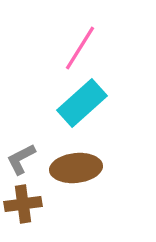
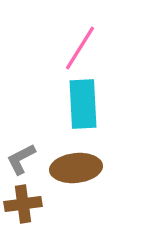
cyan rectangle: moved 1 px right, 1 px down; rotated 51 degrees counterclockwise
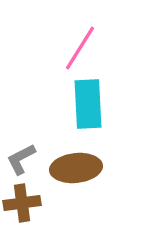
cyan rectangle: moved 5 px right
brown cross: moved 1 px left, 1 px up
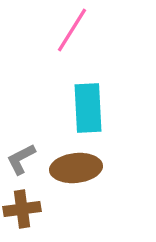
pink line: moved 8 px left, 18 px up
cyan rectangle: moved 4 px down
brown cross: moved 6 px down
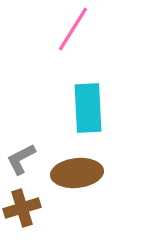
pink line: moved 1 px right, 1 px up
brown ellipse: moved 1 px right, 5 px down
brown cross: moved 1 px up; rotated 9 degrees counterclockwise
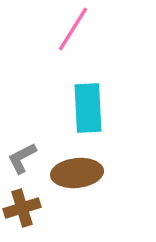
gray L-shape: moved 1 px right, 1 px up
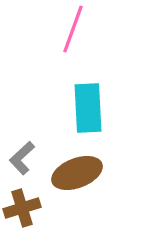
pink line: rotated 12 degrees counterclockwise
gray L-shape: rotated 16 degrees counterclockwise
brown ellipse: rotated 15 degrees counterclockwise
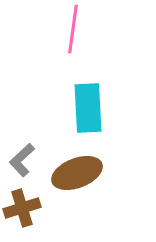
pink line: rotated 12 degrees counterclockwise
gray L-shape: moved 2 px down
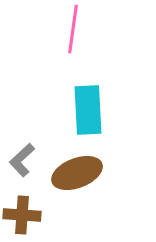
cyan rectangle: moved 2 px down
brown cross: moved 7 px down; rotated 21 degrees clockwise
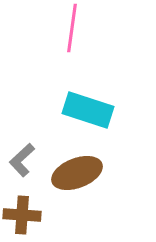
pink line: moved 1 px left, 1 px up
cyan rectangle: rotated 69 degrees counterclockwise
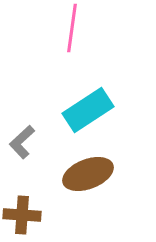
cyan rectangle: rotated 51 degrees counterclockwise
gray L-shape: moved 18 px up
brown ellipse: moved 11 px right, 1 px down
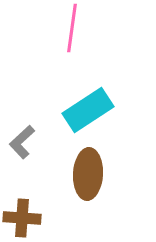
brown ellipse: rotated 66 degrees counterclockwise
brown cross: moved 3 px down
